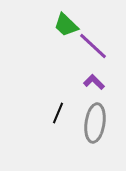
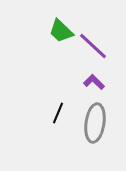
green trapezoid: moved 5 px left, 6 px down
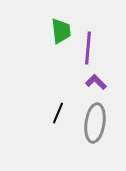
green trapezoid: rotated 140 degrees counterclockwise
purple line: moved 5 px left, 2 px down; rotated 52 degrees clockwise
purple L-shape: moved 2 px right
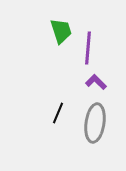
green trapezoid: rotated 12 degrees counterclockwise
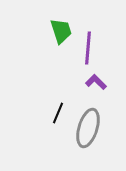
gray ellipse: moved 7 px left, 5 px down; rotated 9 degrees clockwise
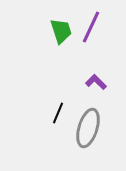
purple line: moved 3 px right, 21 px up; rotated 20 degrees clockwise
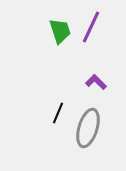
green trapezoid: moved 1 px left
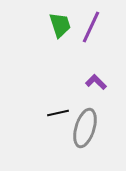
green trapezoid: moved 6 px up
black line: rotated 55 degrees clockwise
gray ellipse: moved 3 px left
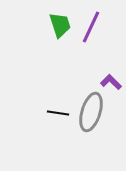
purple L-shape: moved 15 px right
black line: rotated 20 degrees clockwise
gray ellipse: moved 6 px right, 16 px up
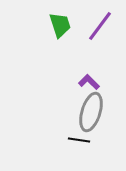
purple line: moved 9 px right, 1 px up; rotated 12 degrees clockwise
purple L-shape: moved 22 px left
black line: moved 21 px right, 27 px down
